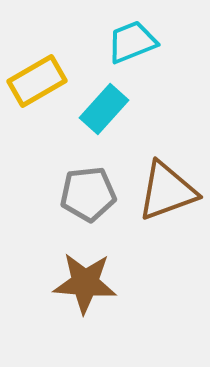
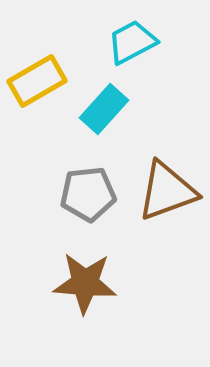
cyan trapezoid: rotated 6 degrees counterclockwise
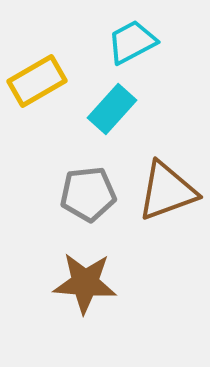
cyan rectangle: moved 8 px right
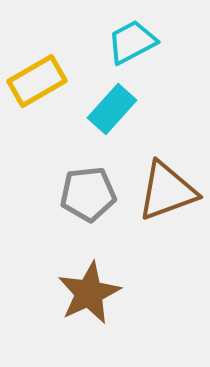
brown star: moved 4 px right, 10 px down; rotated 30 degrees counterclockwise
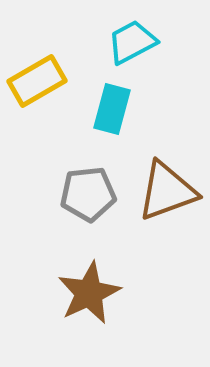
cyan rectangle: rotated 27 degrees counterclockwise
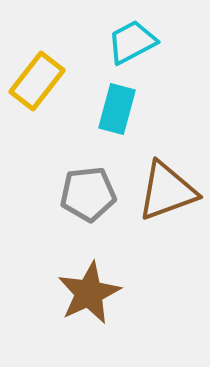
yellow rectangle: rotated 22 degrees counterclockwise
cyan rectangle: moved 5 px right
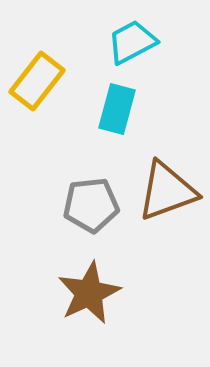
gray pentagon: moved 3 px right, 11 px down
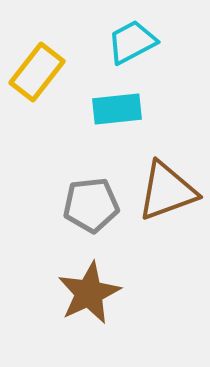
yellow rectangle: moved 9 px up
cyan rectangle: rotated 69 degrees clockwise
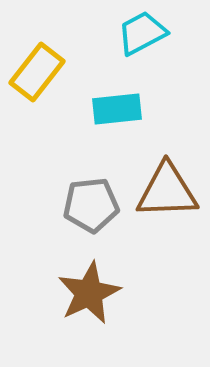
cyan trapezoid: moved 10 px right, 9 px up
brown triangle: rotated 18 degrees clockwise
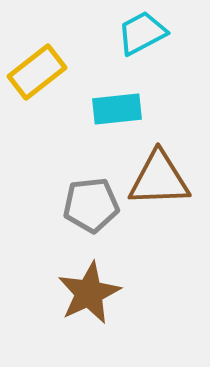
yellow rectangle: rotated 14 degrees clockwise
brown triangle: moved 8 px left, 12 px up
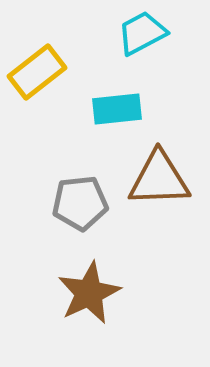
gray pentagon: moved 11 px left, 2 px up
